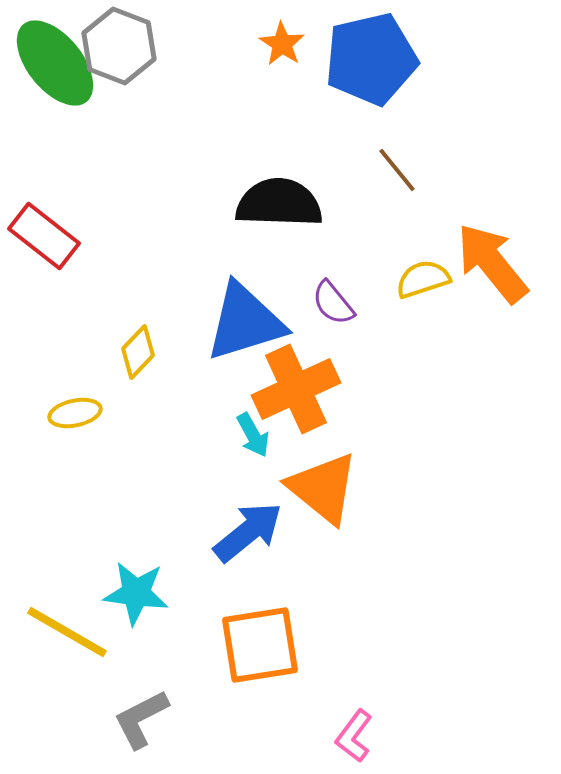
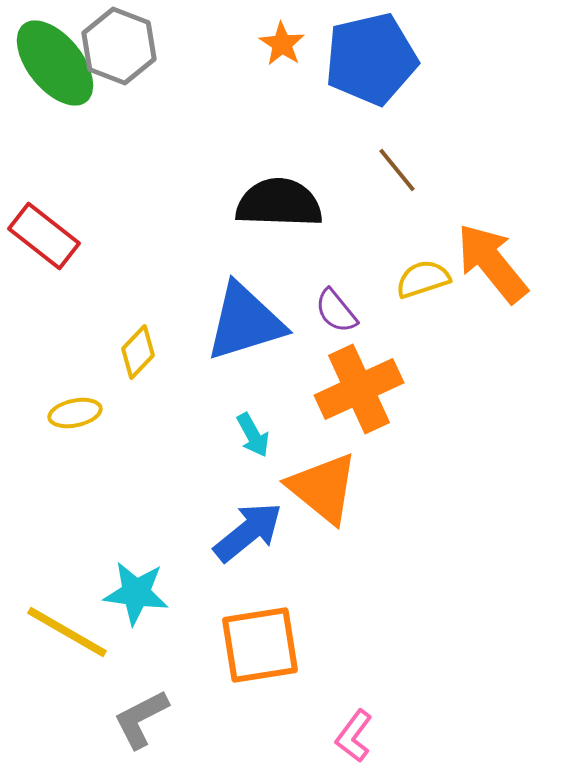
purple semicircle: moved 3 px right, 8 px down
orange cross: moved 63 px right
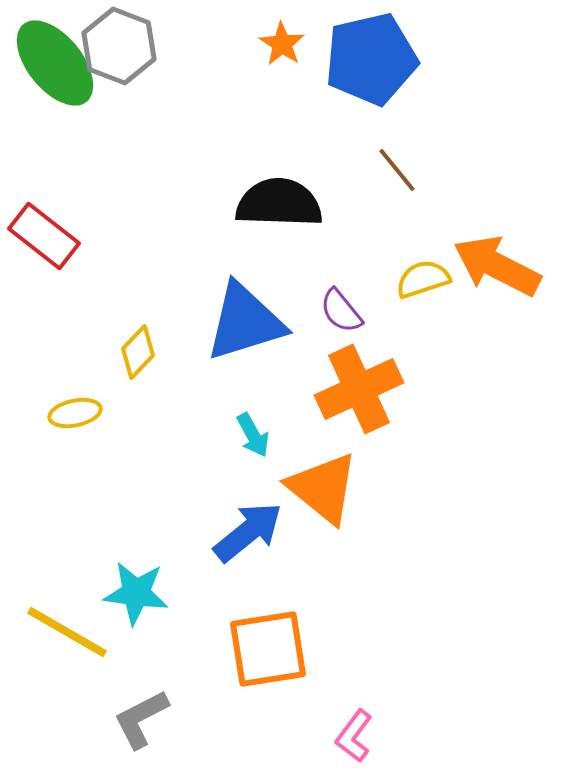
orange arrow: moved 5 px right, 3 px down; rotated 24 degrees counterclockwise
purple semicircle: moved 5 px right
orange square: moved 8 px right, 4 px down
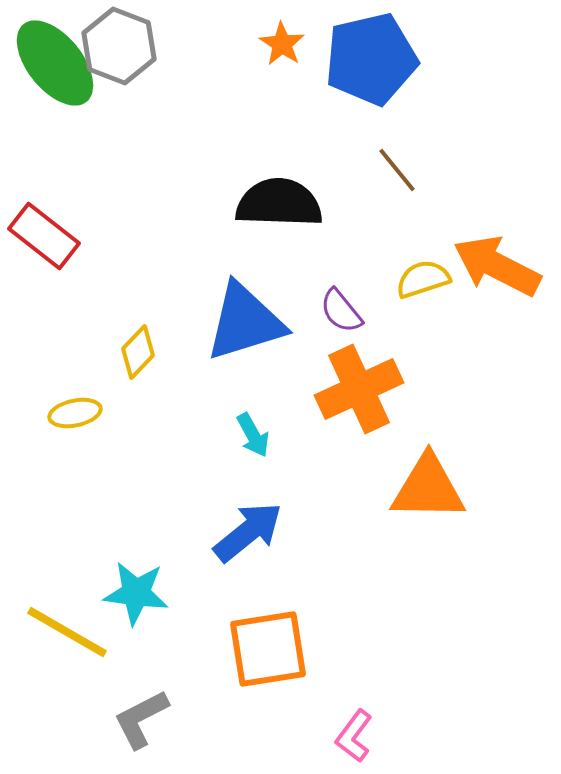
orange triangle: moved 105 px right; rotated 38 degrees counterclockwise
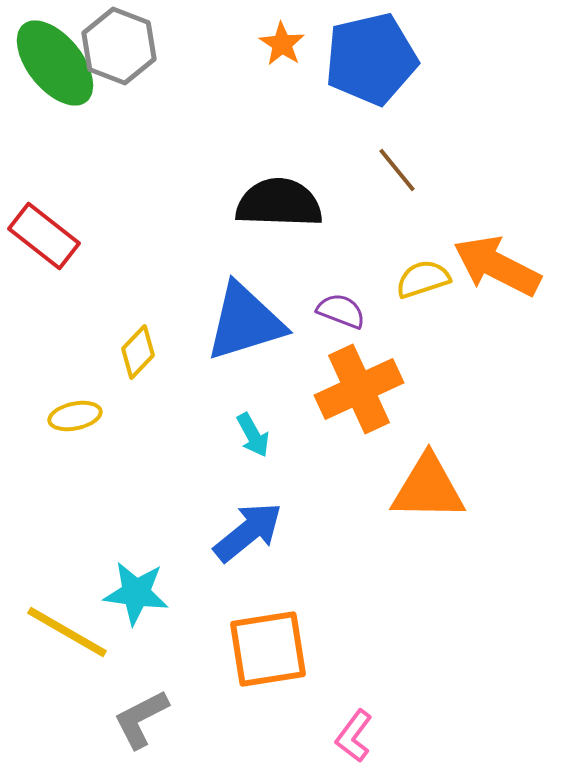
purple semicircle: rotated 150 degrees clockwise
yellow ellipse: moved 3 px down
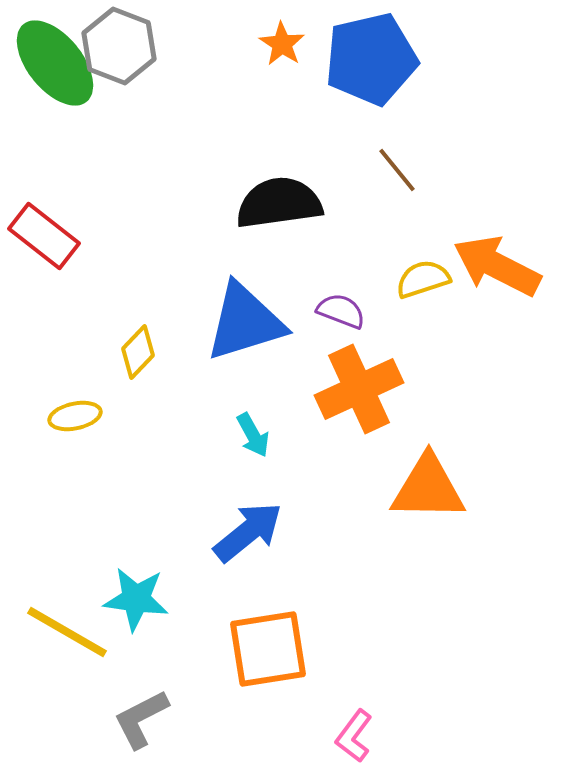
black semicircle: rotated 10 degrees counterclockwise
cyan star: moved 6 px down
